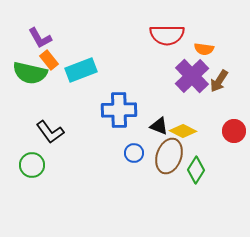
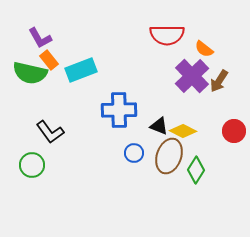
orange semicircle: rotated 30 degrees clockwise
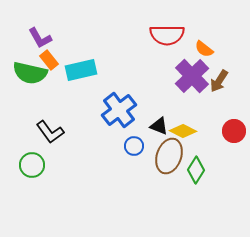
cyan rectangle: rotated 8 degrees clockwise
blue cross: rotated 36 degrees counterclockwise
blue circle: moved 7 px up
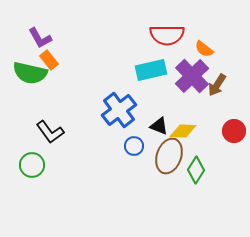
cyan rectangle: moved 70 px right
brown arrow: moved 2 px left, 4 px down
yellow diamond: rotated 24 degrees counterclockwise
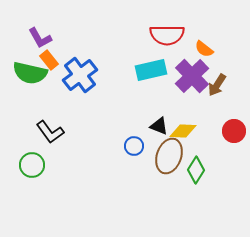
blue cross: moved 39 px left, 35 px up
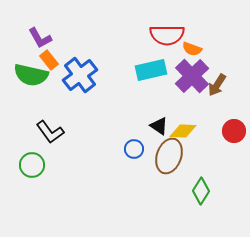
orange semicircle: moved 12 px left; rotated 18 degrees counterclockwise
green semicircle: moved 1 px right, 2 px down
black triangle: rotated 12 degrees clockwise
blue circle: moved 3 px down
green diamond: moved 5 px right, 21 px down
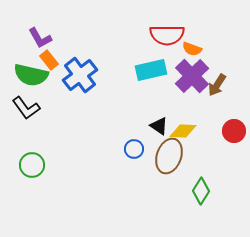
black L-shape: moved 24 px left, 24 px up
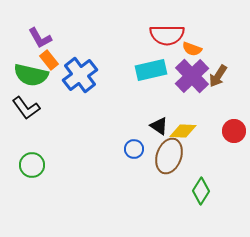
brown arrow: moved 1 px right, 9 px up
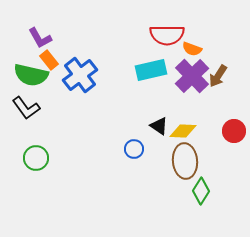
brown ellipse: moved 16 px right, 5 px down; rotated 24 degrees counterclockwise
green circle: moved 4 px right, 7 px up
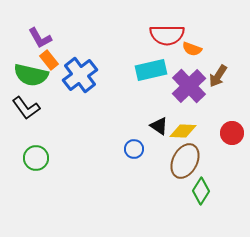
purple cross: moved 3 px left, 10 px down
red circle: moved 2 px left, 2 px down
brown ellipse: rotated 32 degrees clockwise
